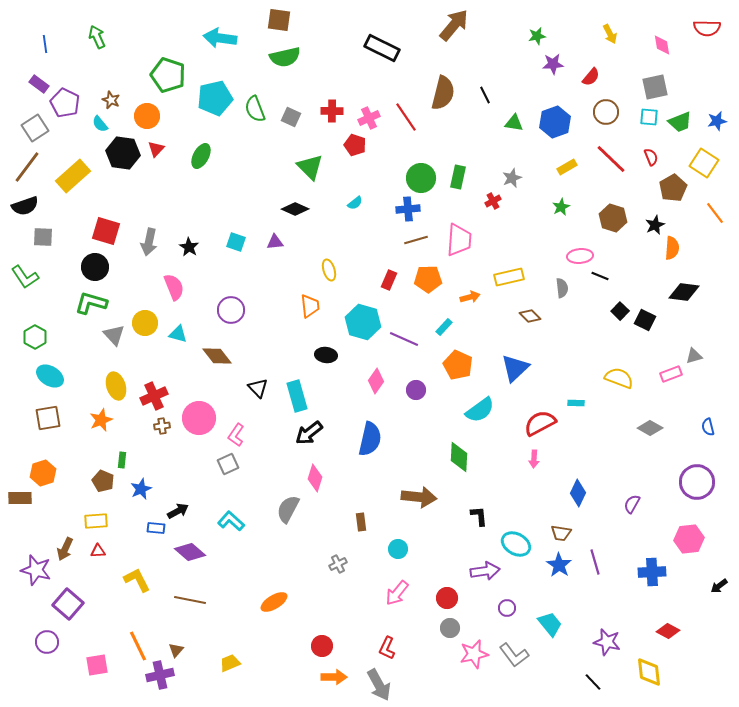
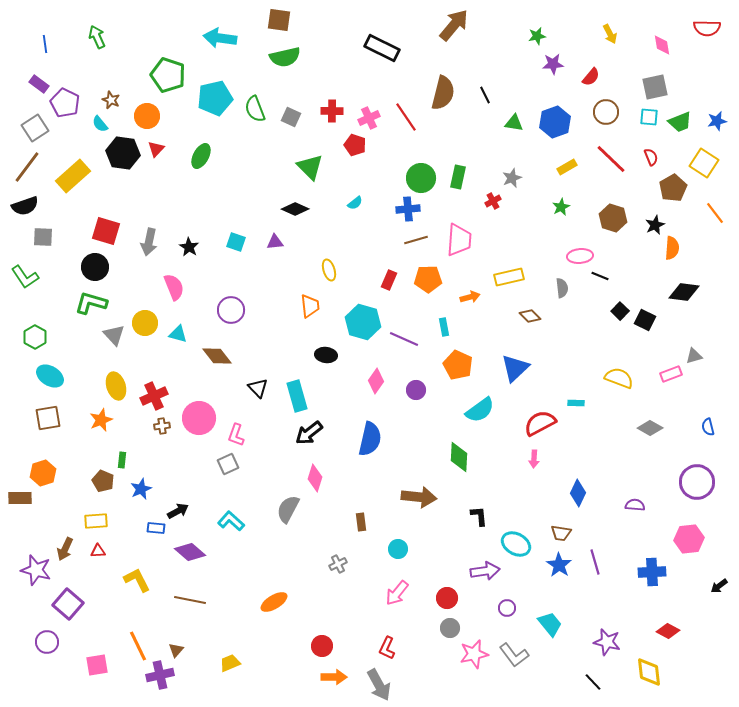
cyan rectangle at (444, 327): rotated 54 degrees counterclockwise
pink L-shape at (236, 435): rotated 15 degrees counterclockwise
purple semicircle at (632, 504): moved 3 px right, 1 px down; rotated 66 degrees clockwise
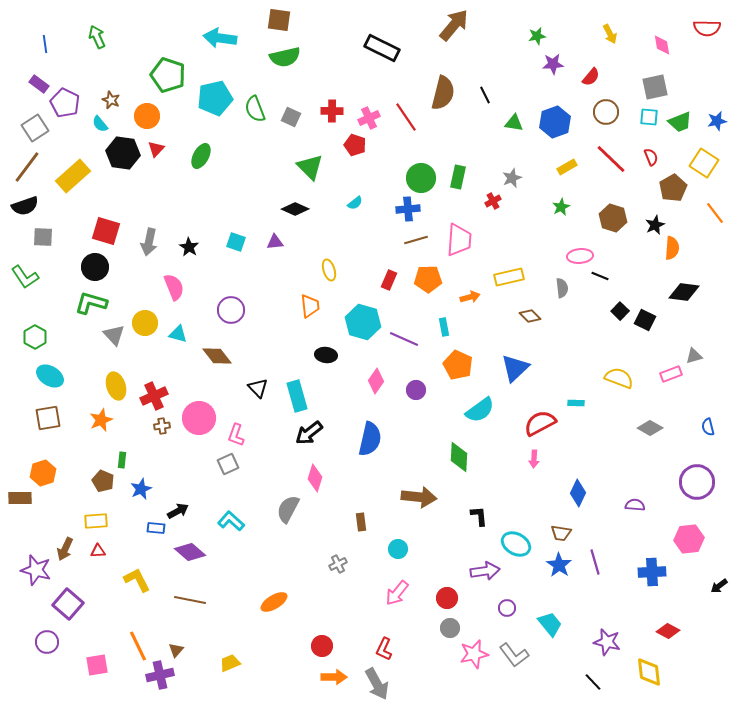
red L-shape at (387, 648): moved 3 px left, 1 px down
gray arrow at (379, 685): moved 2 px left, 1 px up
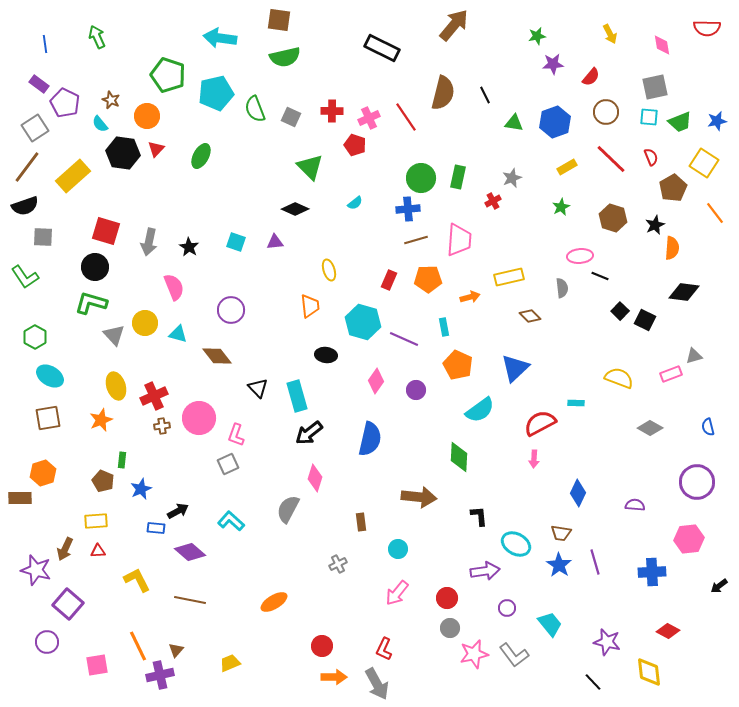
cyan pentagon at (215, 98): moved 1 px right, 5 px up
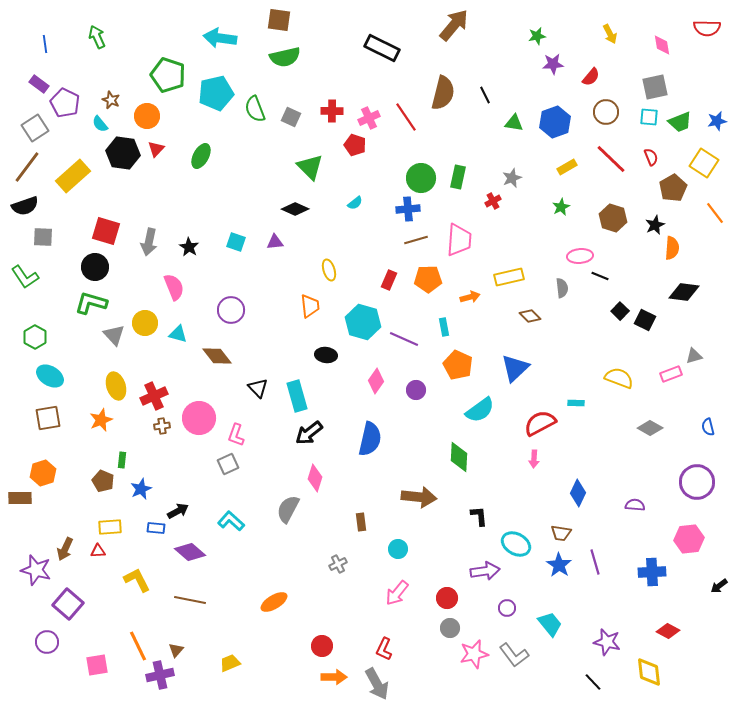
yellow rectangle at (96, 521): moved 14 px right, 6 px down
